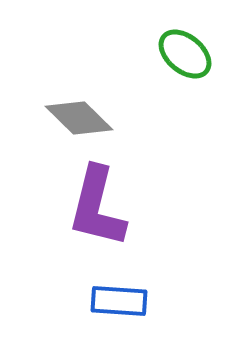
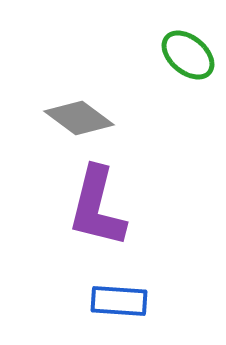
green ellipse: moved 3 px right, 1 px down
gray diamond: rotated 8 degrees counterclockwise
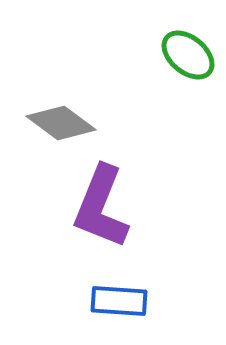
gray diamond: moved 18 px left, 5 px down
purple L-shape: moved 4 px right; rotated 8 degrees clockwise
